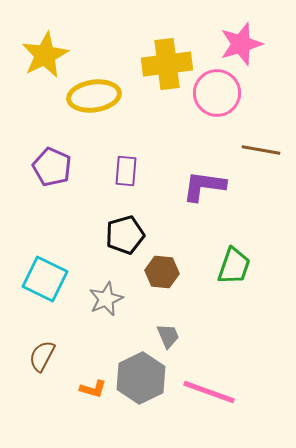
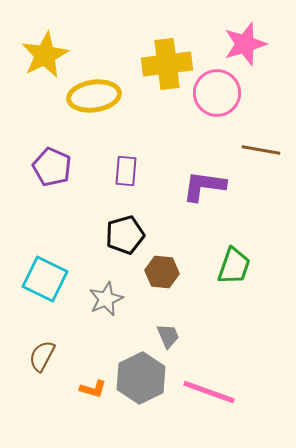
pink star: moved 4 px right
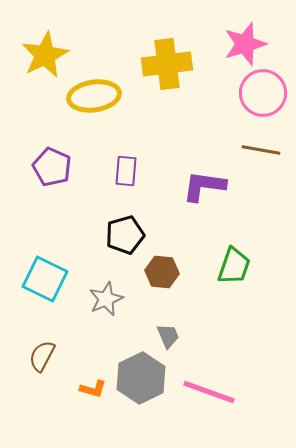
pink circle: moved 46 px right
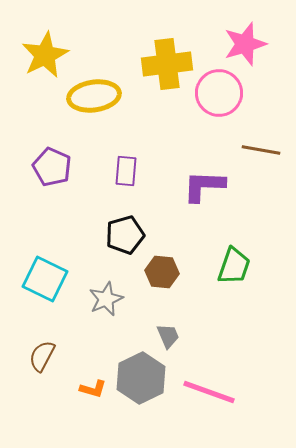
pink circle: moved 44 px left
purple L-shape: rotated 6 degrees counterclockwise
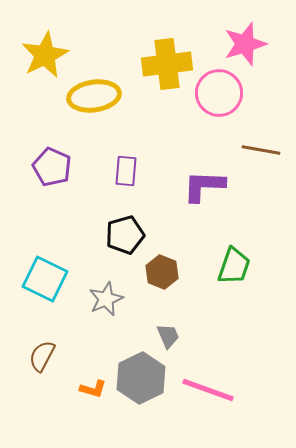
brown hexagon: rotated 16 degrees clockwise
pink line: moved 1 px left, 2 px up
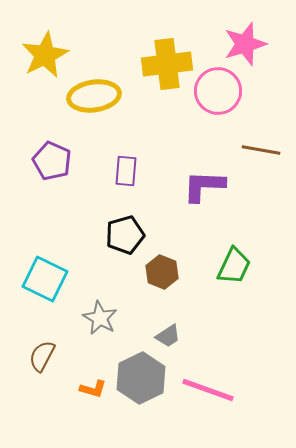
pink circle: moved 1 px left, 2 px up
purple pentagon: moved 6 px up
green trapezoid: rotated 6 degrees clockwise
gray star: moved 6 px left, 19 px down; rotated 20 degrees counterclockwise
gray trapezoid: rotated 80 degrees clockwise
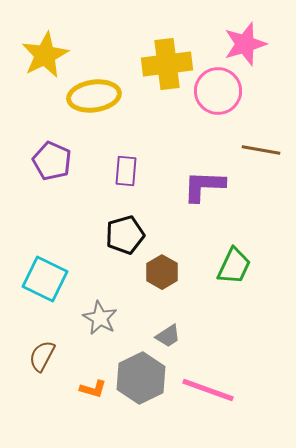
brown hexagon: rotated 8 degrees clockwise
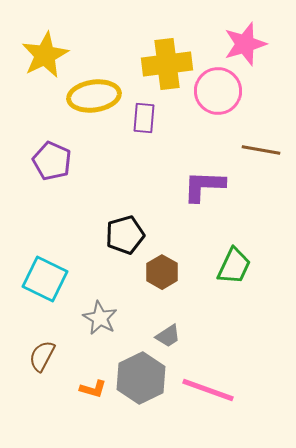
purple rectangle: moved 18 px right, 53 px up
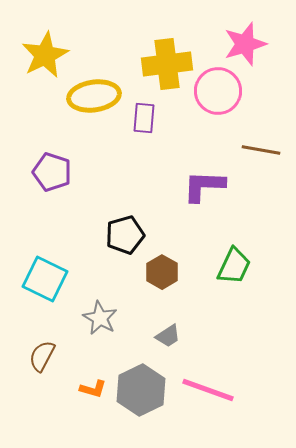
purple pentagon: moved 11 px down; rotated 6 degrees counterclockwise
gray hexagon: moved 12 px down
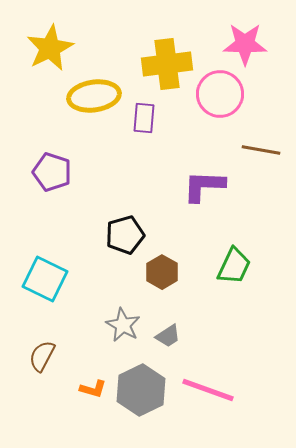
pink star: rotated 18 degrees clockwise
yellow star: moved 5 px right, 7 px up
pink circle: moved 2 px right, 3 px down
gray star: moved 23 px right, 7 px down
